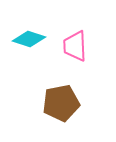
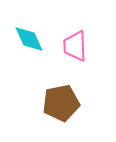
cyan diamond: rotated 48 degrees clockwise
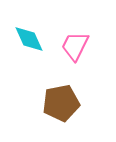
pink trapezoid: rotated 28 degrees clockwise
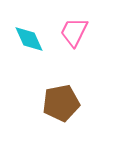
pink trapezoid: moved 1 px left, 14 px up
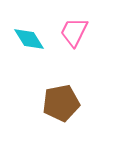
cyan diamond: rotated 8 degrees counterclockwise
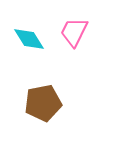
brown pentagon: moved 18 px left
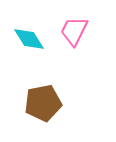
pink trapezoid: moved 1 px up
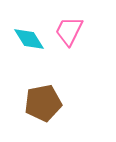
pink trapezoid: moved 5 px left
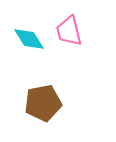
pink trapezoid: rotated 40 degrees counterclockwise
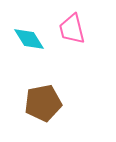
pink trapezoid: moved 3 px right, 2 px up
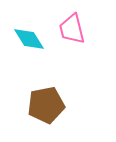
brown pentagon: moved 3 px right, 2 px down
